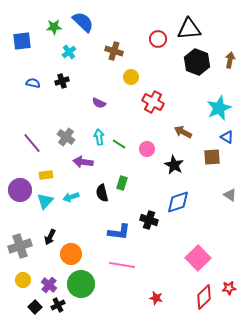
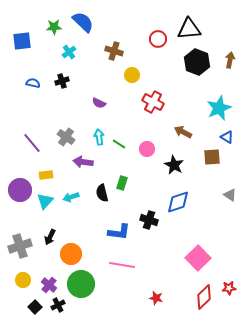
yellow circle at (131, 77): moved 1 px right, 2 px up
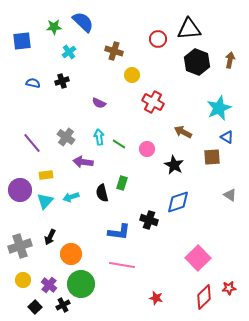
black cross at (58, 305): moved 5 px right
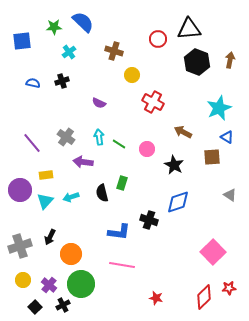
pink square at (198, 258): moved 15 px right, 6 px up
